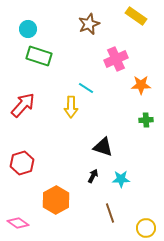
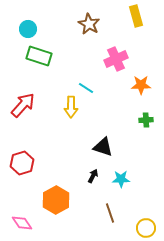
yellow rectangle: rotated 40 degrees clockwise
brown star: rotated 20 degrees counterclockwise
pink diamond: moved 4 px right; rotated 20 degrees clockwise
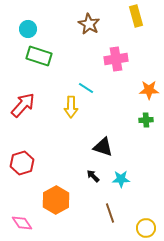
pink cross: rotated 15 degrees clockwise
orange star: moved 8 px right, 5 px down
black arrow: rotated 72 degrees counterclockwise
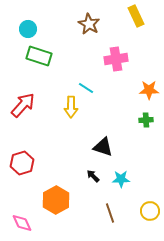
yellow rectangle: rotated 10 degrees counterclockwise
pink diamond: rotated 10 degrees clockwise
yellow circle: moved 4 px right, 17 px up
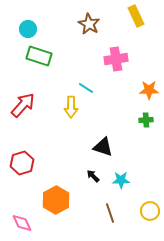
cyan star: moved 1 px down
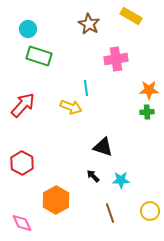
yellow rectangle: moved 5 px left; rotated 35 degrees counterclockwise
cyan line: rotated 49 degrees clockwise
yellow arrow: rotated 70 degrees counterclockwise
green cross: moved 1 px right, 8 px up
red hexagon: rotated 15 degrees counterclockwise
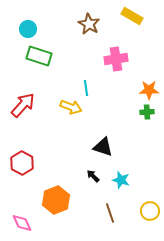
yellow rectangle: moved 1 px right
cyan star: rotated 18 degrees clockwise
orange hexagon: rotated 8 degrees clockwise
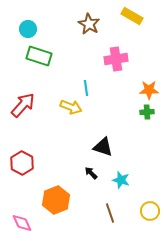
black arrow: moved 2 px left, 3 px up
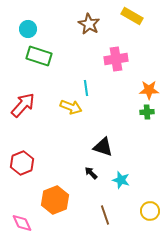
red hexagon: rotated 10 degrees clockwise
orange hexagon: moved 1 px left
brown line: moved 5 px left, 2 px down
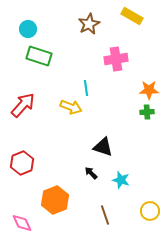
brown star: rotated 15 degrees clockwise
